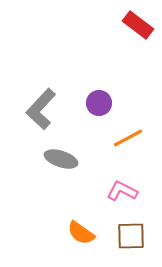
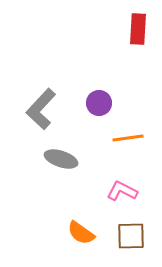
red rectangle: moved 4 px down; rotated 56 degrees clockwise
orange line: rotated 20 degrees clockwise
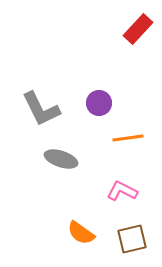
red rectangle: rotated 40 degrees clockwise
gray L-shape: rotated 69 degrees counterclockwise
brown square: moved 1 px right, 3 px down; rotated 12 degrees counterclockwise
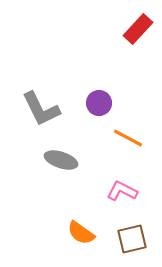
orange line: rotated 36 degrees clockwise
gray ellipse: moved 1 px down
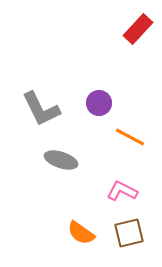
orange line: moved 2 px right, 1 px up
brown square: moved 3 px left, 6 px up
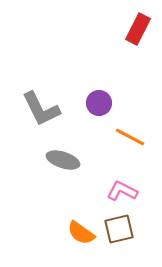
red rectangle: rotated 16 degrees counterclockwise
gray ellipse: moved 2 px right
brown square: moved 10 px left, 4 px up
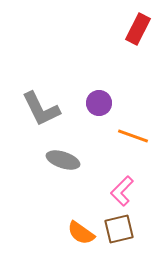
orange line: moved 3 px right, 1 px up; rotated 8 degrees counterclockwise
pink L-shape: rotated 72 degrees counterclockwise
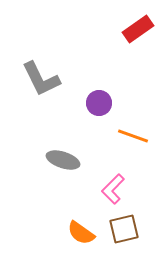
red rectangle: rotated 28 degrees clockwise
gray L-shape: moved 30 px up
pink L-shape: moved 9 px left, 2 px up
brown square: moved 5 px right
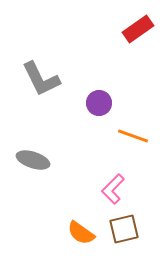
gray ellipse: moved 30 px left
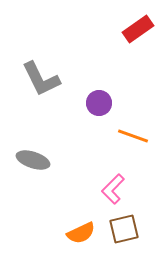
orange semicircle: rotated 60 degrees counterclockwise
